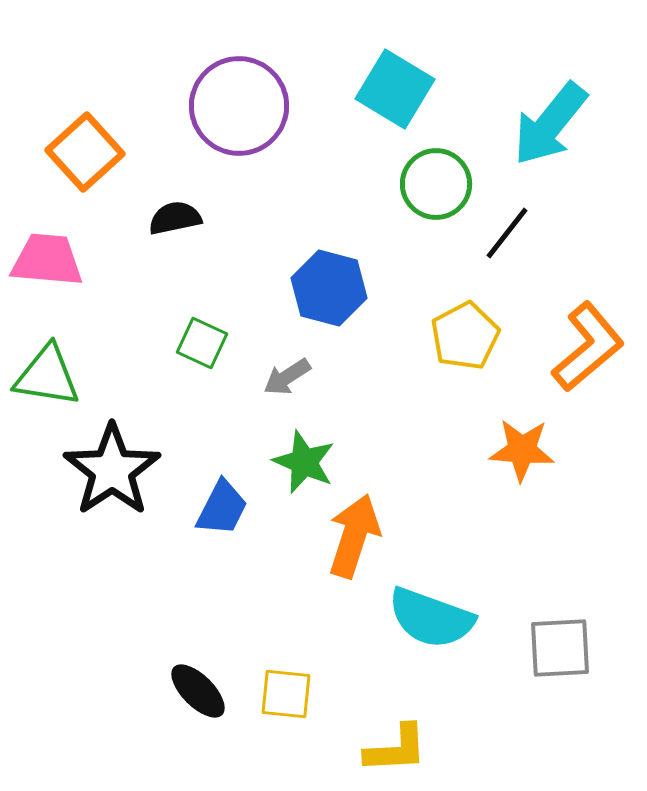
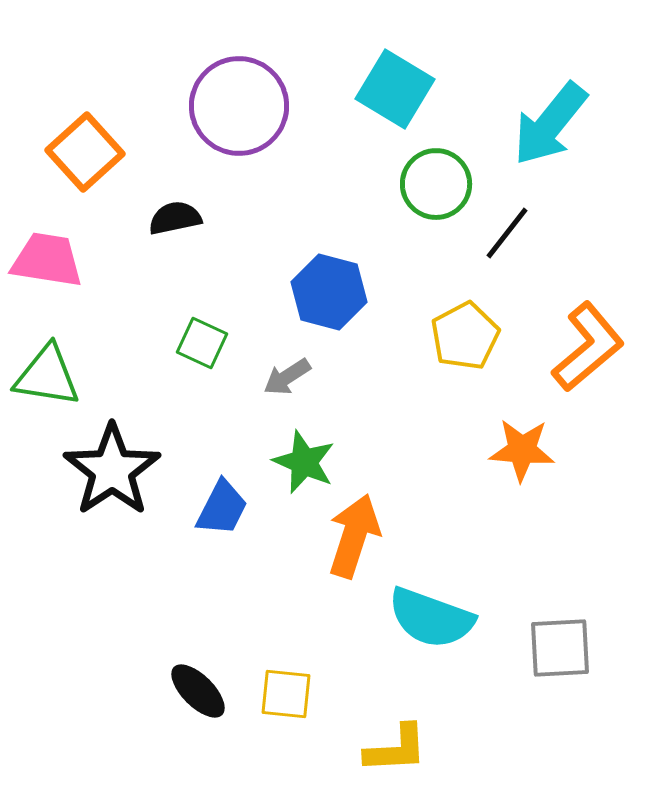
pink trapezoid: rotated 4 degrees clockwise
blue hexagon: moved 4 px down
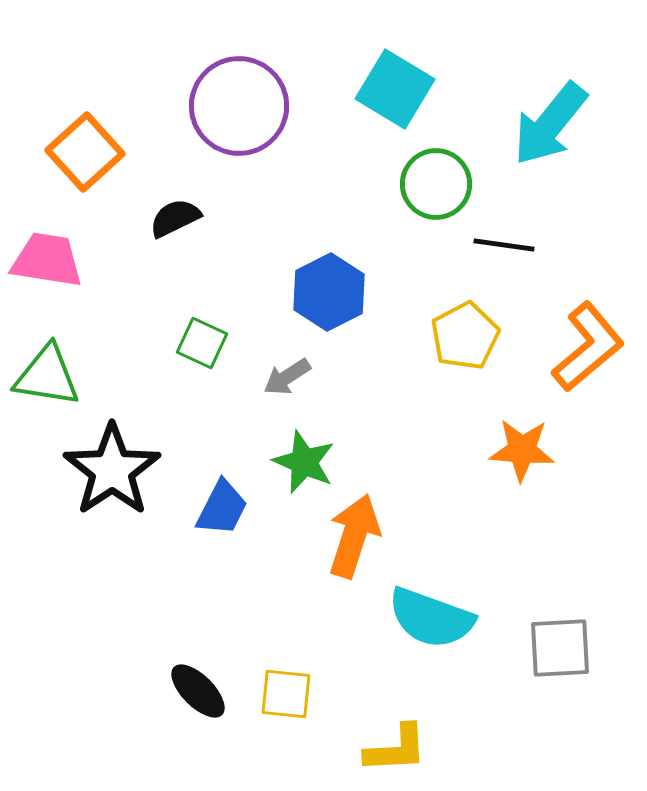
black semicircle: rotated 14 degrees counterclockwise
black line: moved 3 px left, 12 px down; rotated 60 degrees clockwise
blue hexagon: rotated 18 degrees clockwise
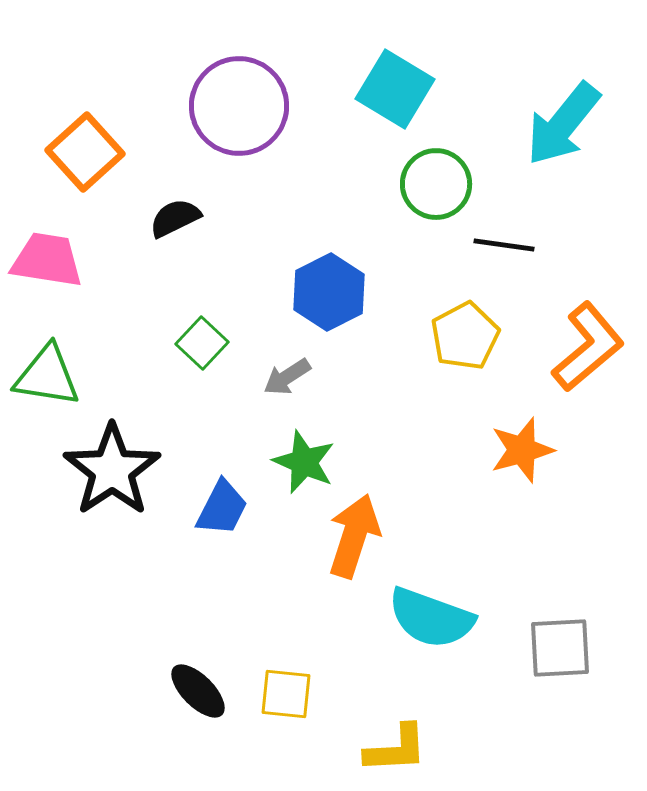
cyan arrow: moved 13 px right
green square: rotated 18 degrees clockwise
orange star: rotated 20 degrees counterclockwise
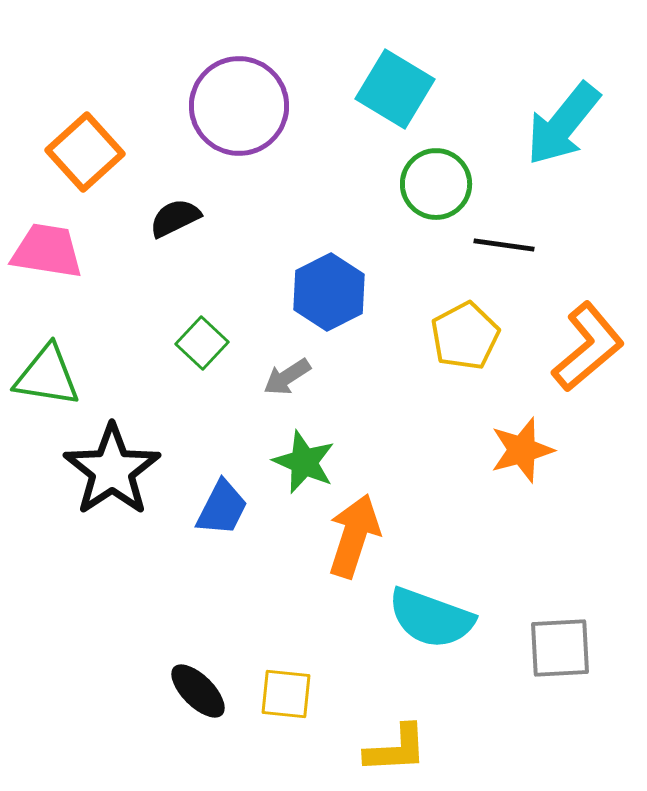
pink trapezoid: moved 9 px up
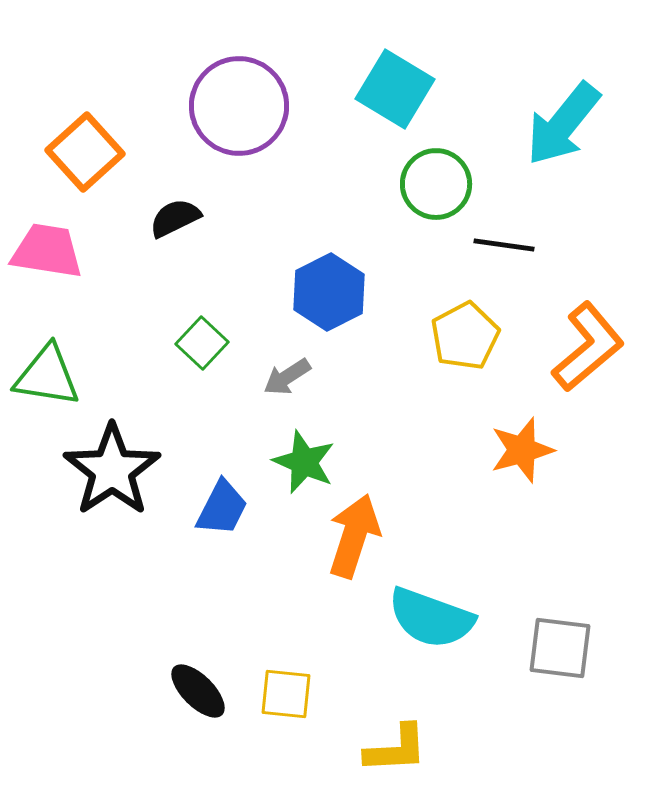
gray square: rotated 10 degrees clockwise
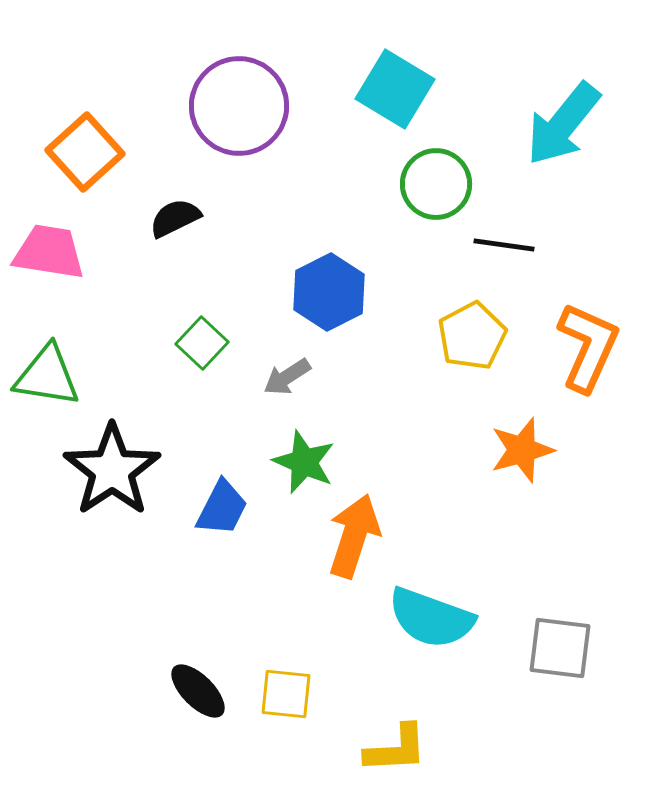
pink trapezoid: moved 2 px right, 1 px down
yellow pentagon: moved 7 px right
orange L-shape: rotated 26 degrees counterclockwise
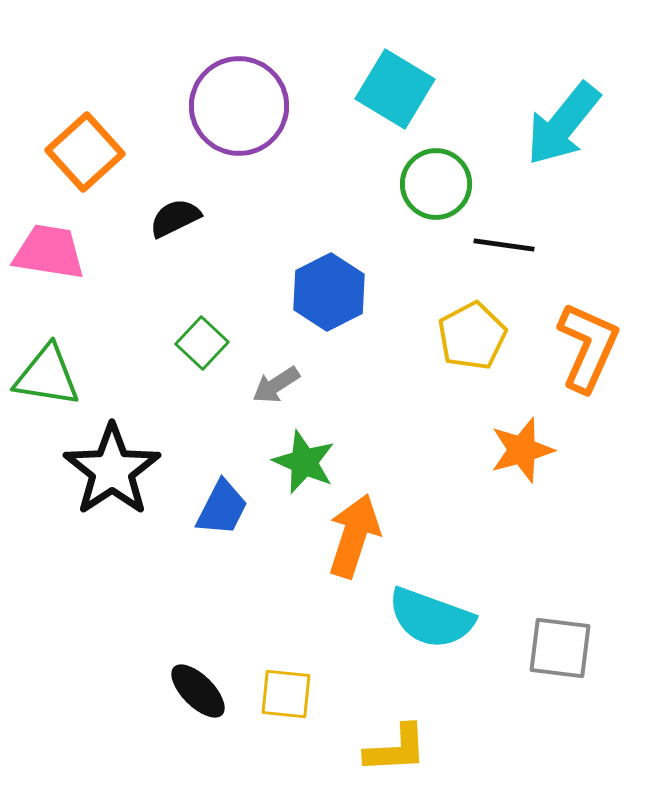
gray arrow: moved 11 px left, 8 px down
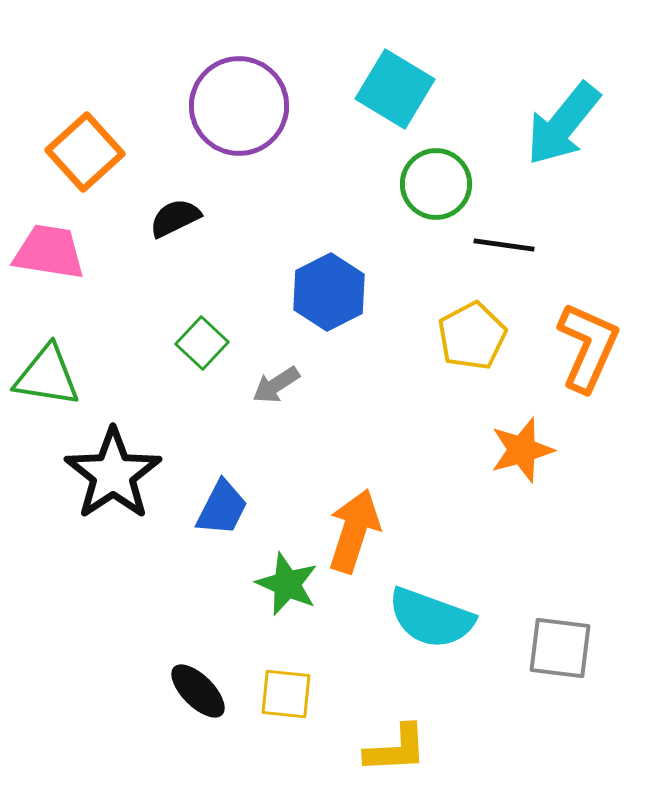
green star: moved 17 px left, 122 px down
black star: moved 1 px right, 4 px down
orange arrow: moved 5 px up
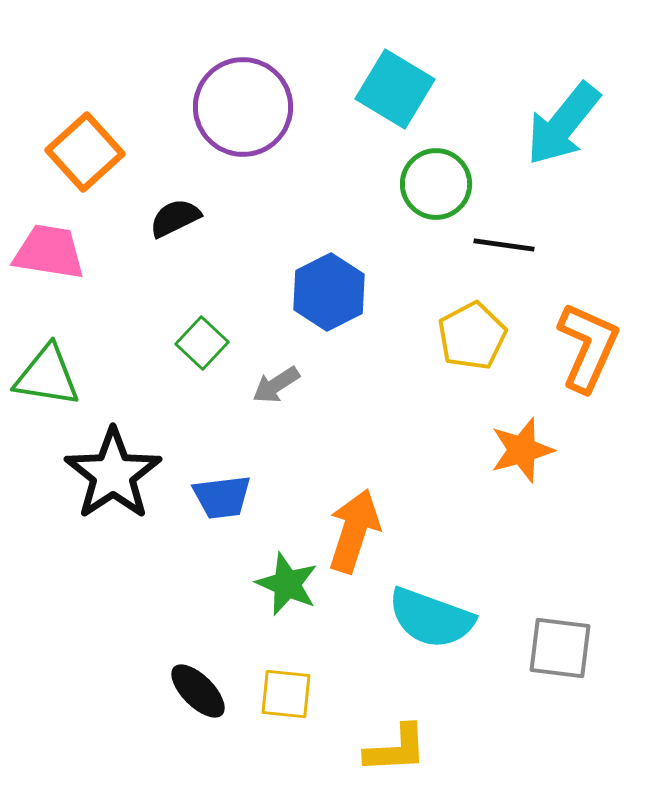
purple circle: moved 4 px right, 1 px down
blue trapezoid: moved 11 px up; rotated 56 degrees clockwise
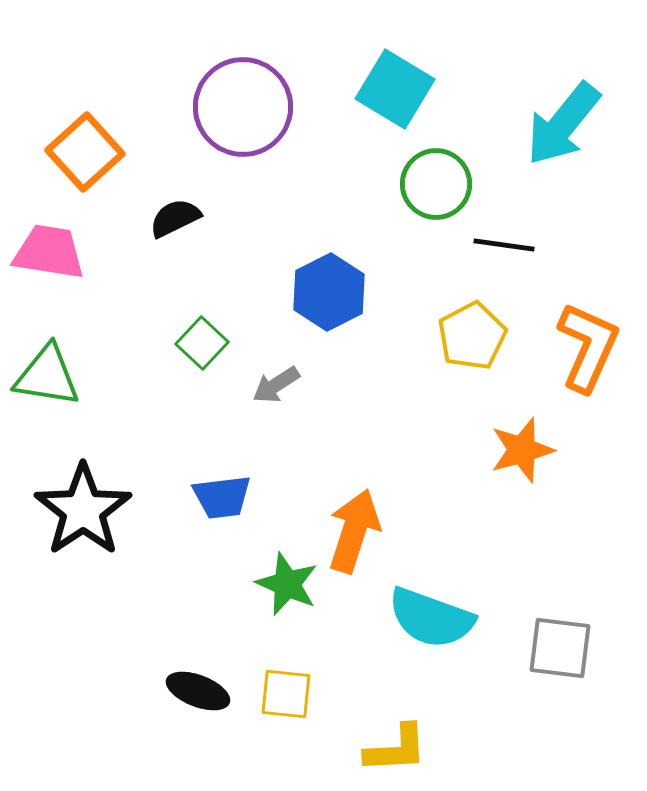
black star: moved 30 px left, 36 px down
black ellipse: rotated 24 degrees counterclockwise
